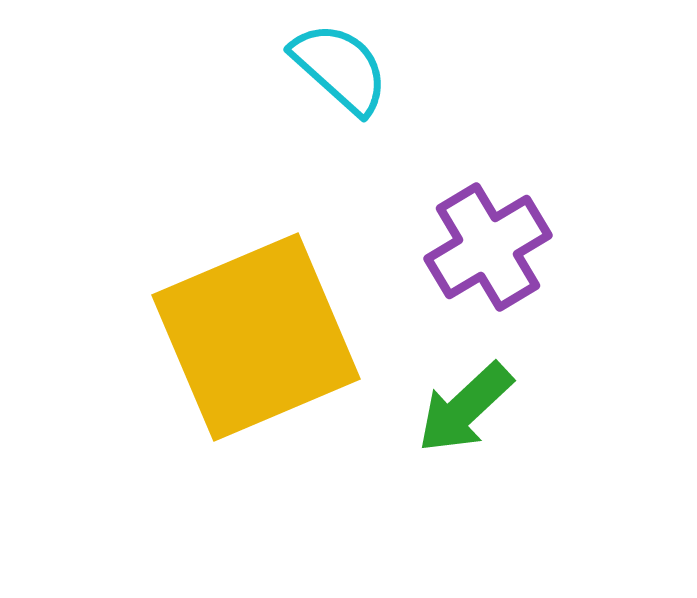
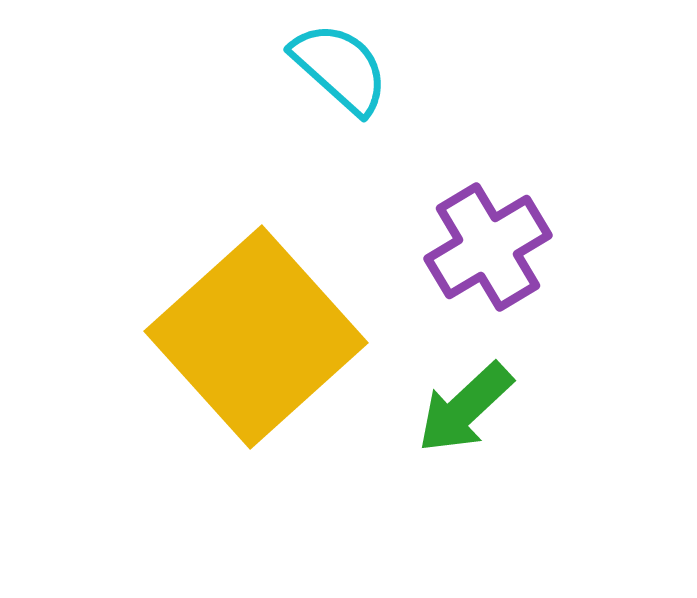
yellow square: rotated 19 degrees counterclockwise
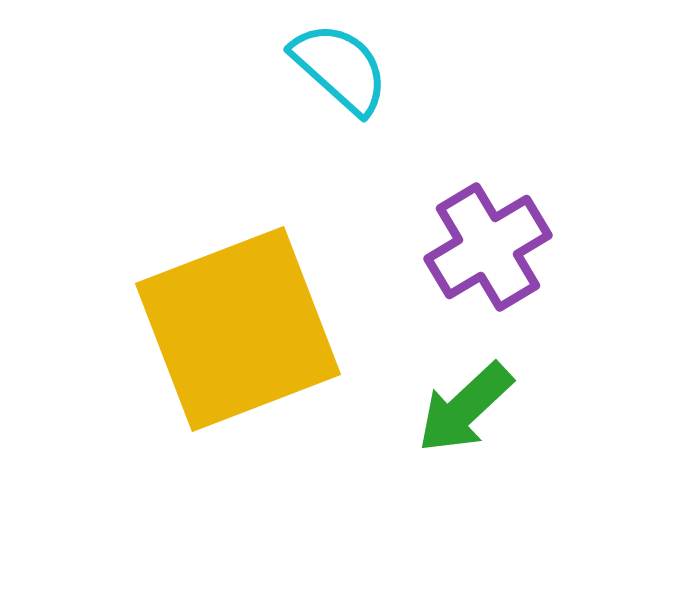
yellow square: moved 18 px left, 8 px up; rotated 21 degrees clockwise
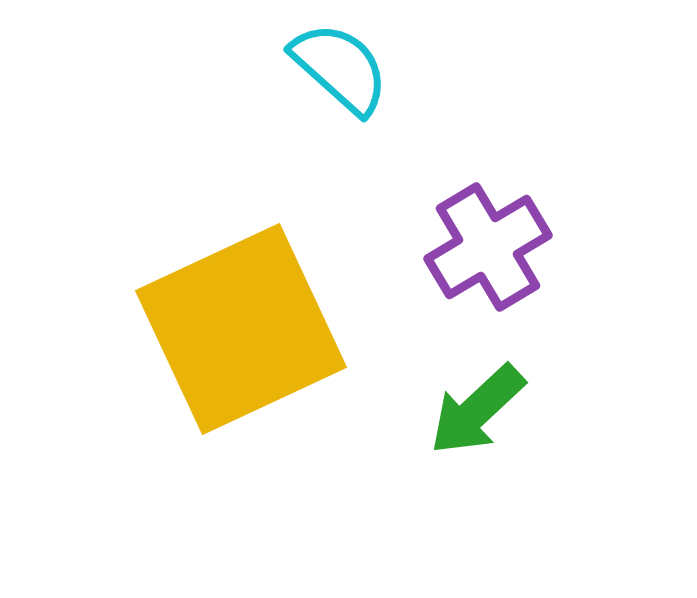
yellow square: moved 3 px right; rotated 4 degrees counterclockwise
green arrow: moved 12 px right, 2 px down
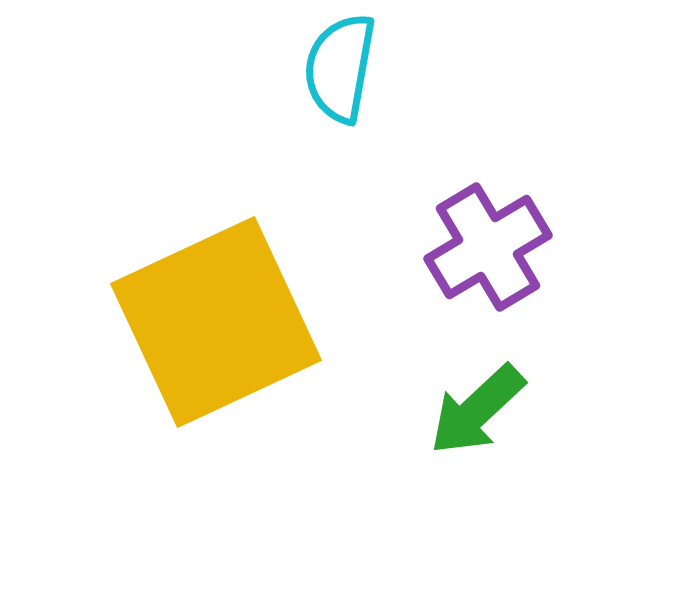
cyan semicircle: rotated 122 degrees counterclockwise
yellow square: moved 25 px left, 7 px up
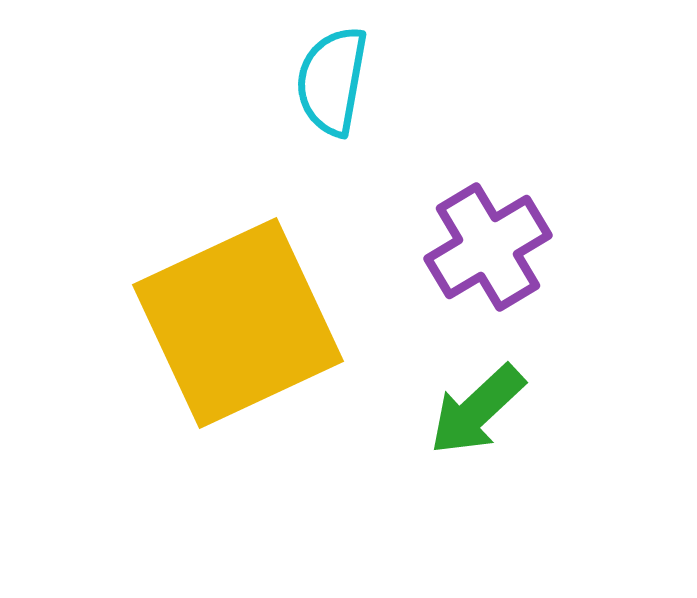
cyan semicircle: moved 8 px left, 13 px down
yellow square: moved 22 px right, 1 px down
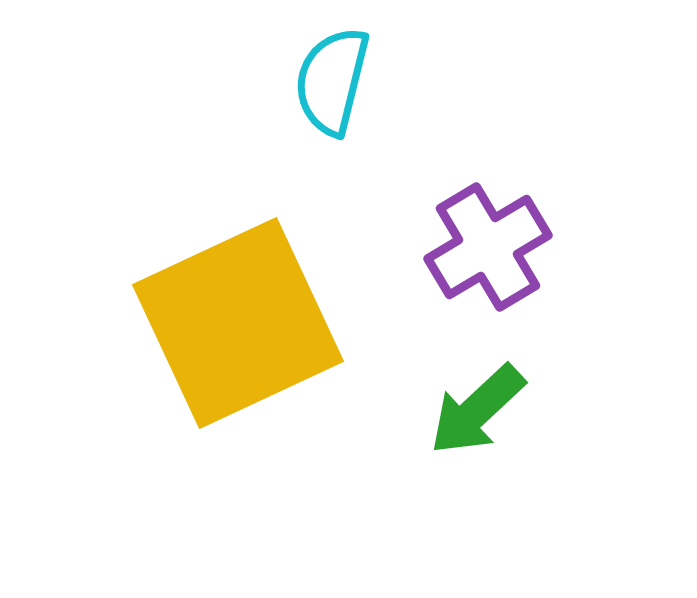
cyan semicircle: rotated 4 degrees clockwise
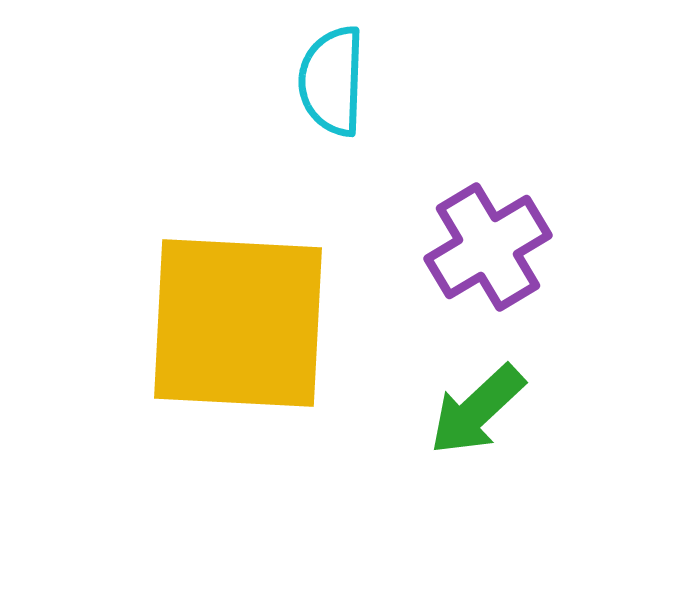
cyan semicircle: rotated 12 degrees counterclockwise
yellow square: rotated 28 degrees clockwise
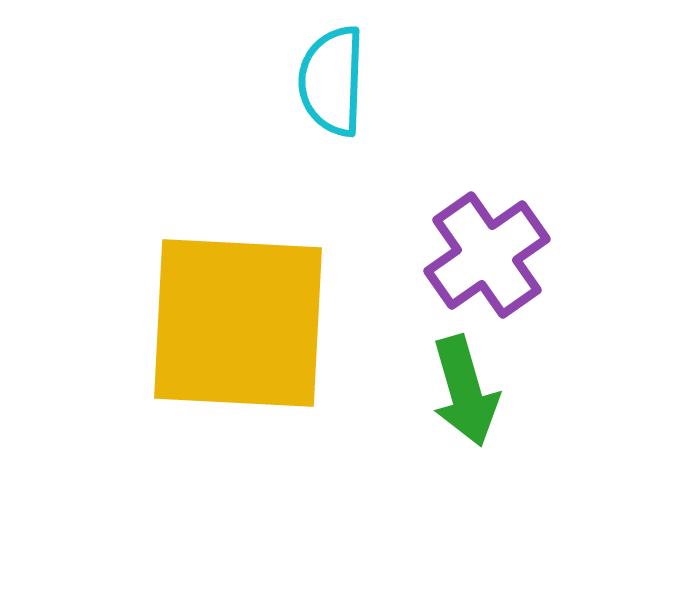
purple cross: moved 1 px left, 8 px down; rotated 4 degrees counterclockwise
green arrow: moved 12 px left, 19 px up; rotated 63 degrees counterclockwise
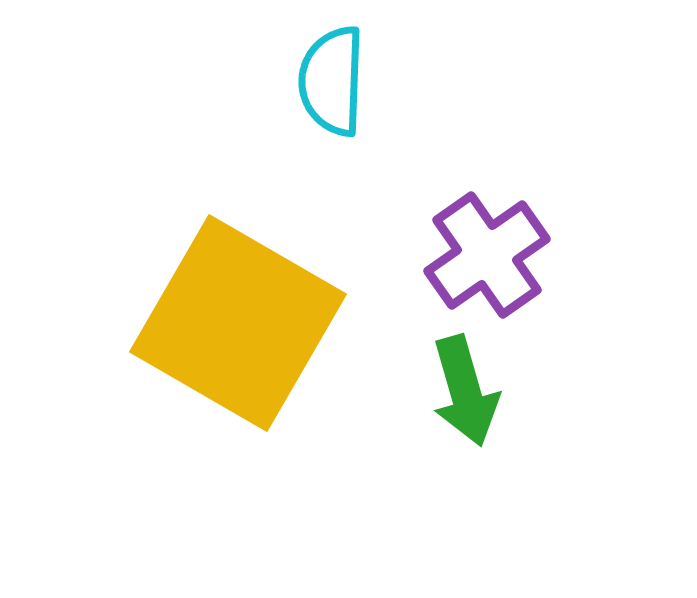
yellow square: rotated 27 degrees clockwise
